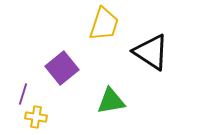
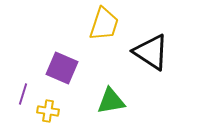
purple square: rotated 28 degrees counterclockwise
yellow cross: moved 12 px right, 6 px up
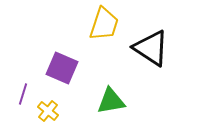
black triangle: moved 4 px up
yellow cross: rotated 30 degrees clockwise
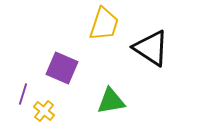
yellow cross: moved 4 px left
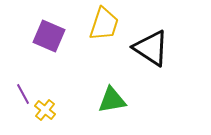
purple square: moved 13 px left, 32 px up
purple line: rotated 45 degrees counterclockwise
green triangle: moved 1 px right, 1 px up
yellow cross: moved 1 px right, 1 px up
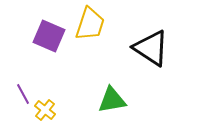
yellow trapezoid: moved 14 px left
